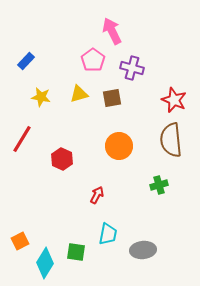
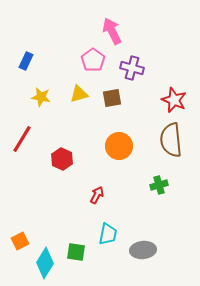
blue rectangle: rotated 18 degrees counterclockwise
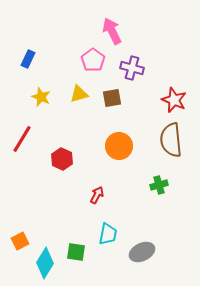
blue rectangle: moved 2 px right, 2 px up
yellow star: rotated 12 degrees clockwise
gray ellipse: moved 1 px left, 2 px down; rotated 20 degrees counterclockwise
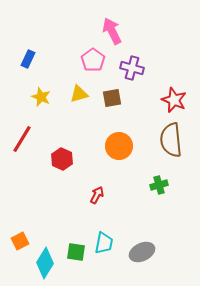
cyan trapezoid: moved 4 px left, 9 px down
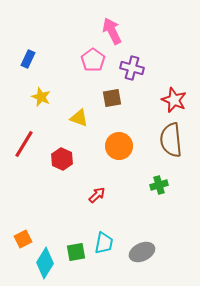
yellow triangle: moved 24 px down; rotated 36 degrees clockwise
red line: moved 2 px right, 5 px down
red arrow: rotated 18 degrees clockwise
orange square: moved 3 px right, 2 px up
green square: rotated 18 degrees counterclockwise
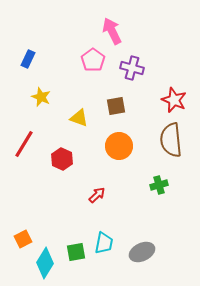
brown square: moved 4 px right, 8 px down
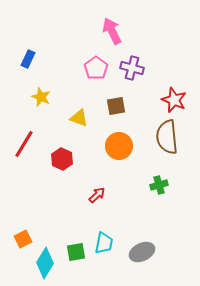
pink pentagon: moved 3 px right, 8 px down
brown semicircle: moved 4 px left, 3 px up
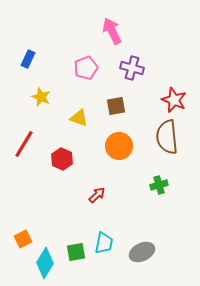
pink pentagon: moved 10 px left; rotated 15 degrees clockwise
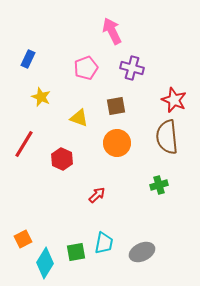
orange circle: moved 2 px left, 3 px up
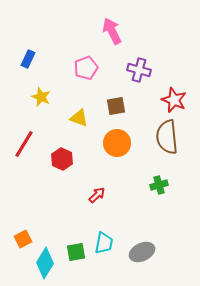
purple cross: moved 7 px right, 2 px down
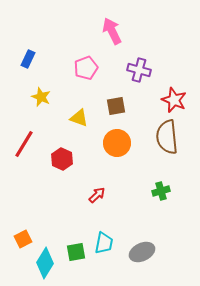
green cross: moved 2 px right, 6 px down
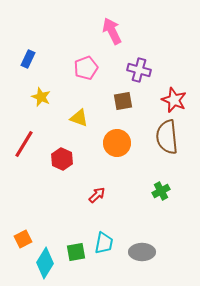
brown square: moved 7 px right, 5 px up
green cross: rotated 12 degrees counterclockwise
gray ellipse: rotated 25 degrees clockwise
